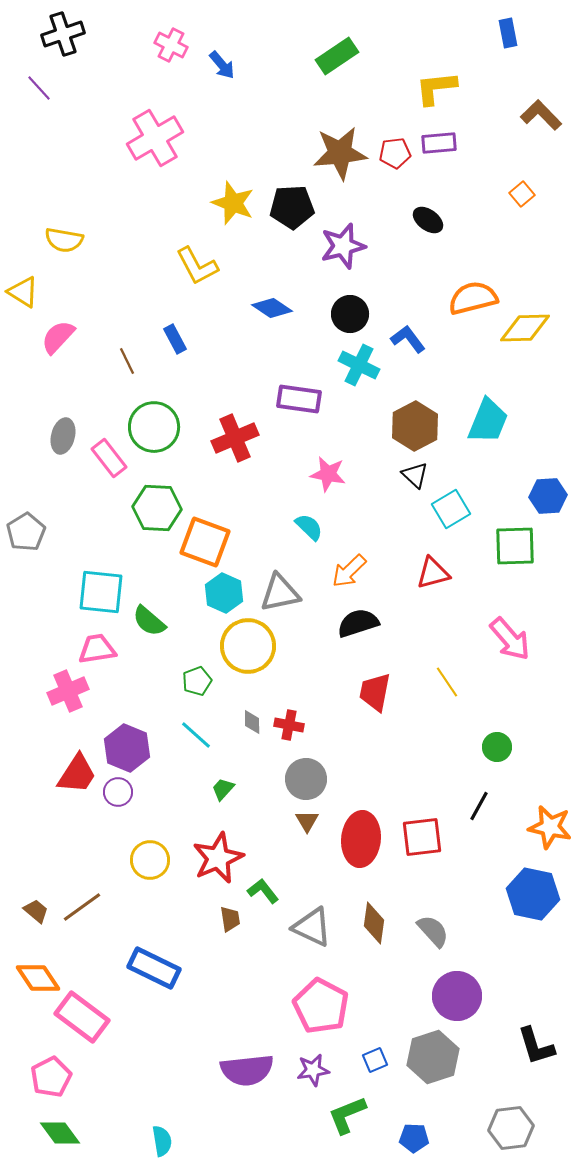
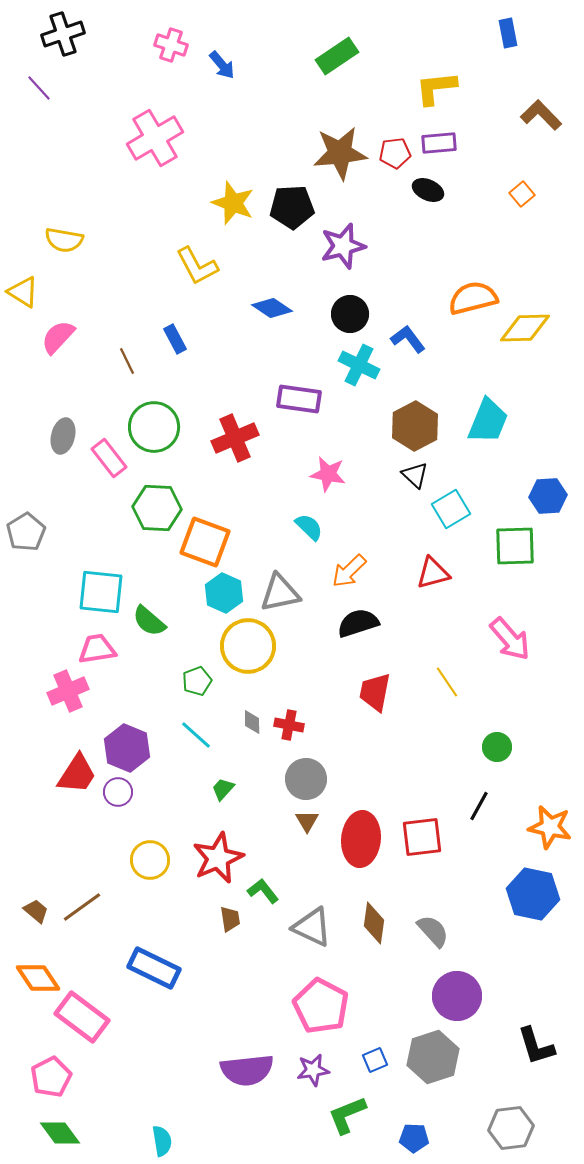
pink cross at (171, 45): rotated 8 degrees counterclockwise
black ellipse at (428, 220): moved 30 px up; rotated 12 degrees counterclockwise
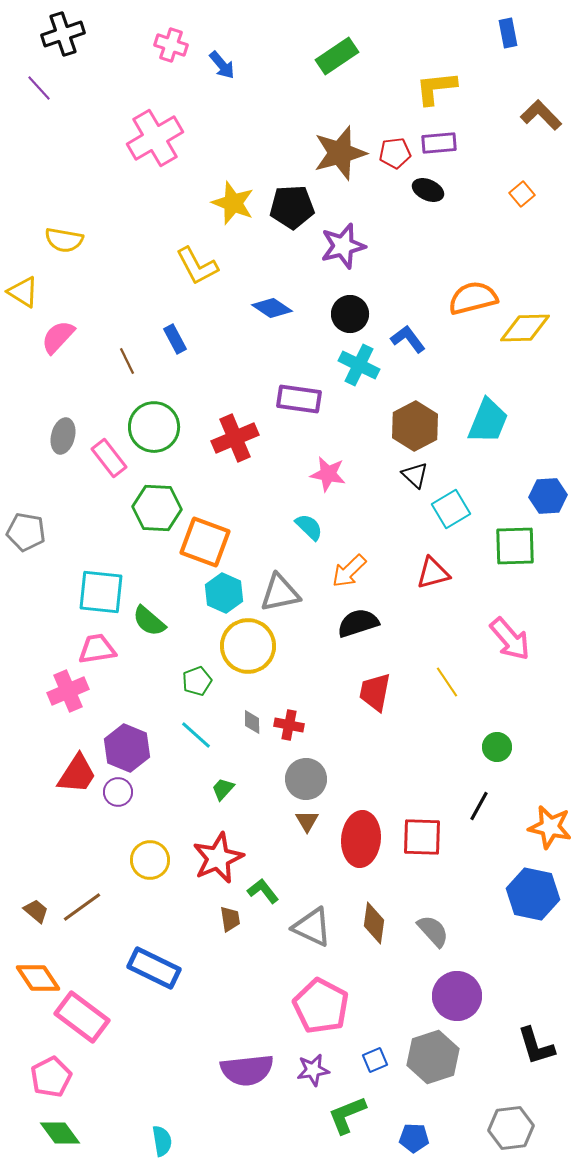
brown star at (340, 153): rotated 10 degrees counterclockwise
gray pentagon at (26, 532): rotated 30 degrees counterclockwise
red square at (422, 837): rotated 9 degrees clockwise
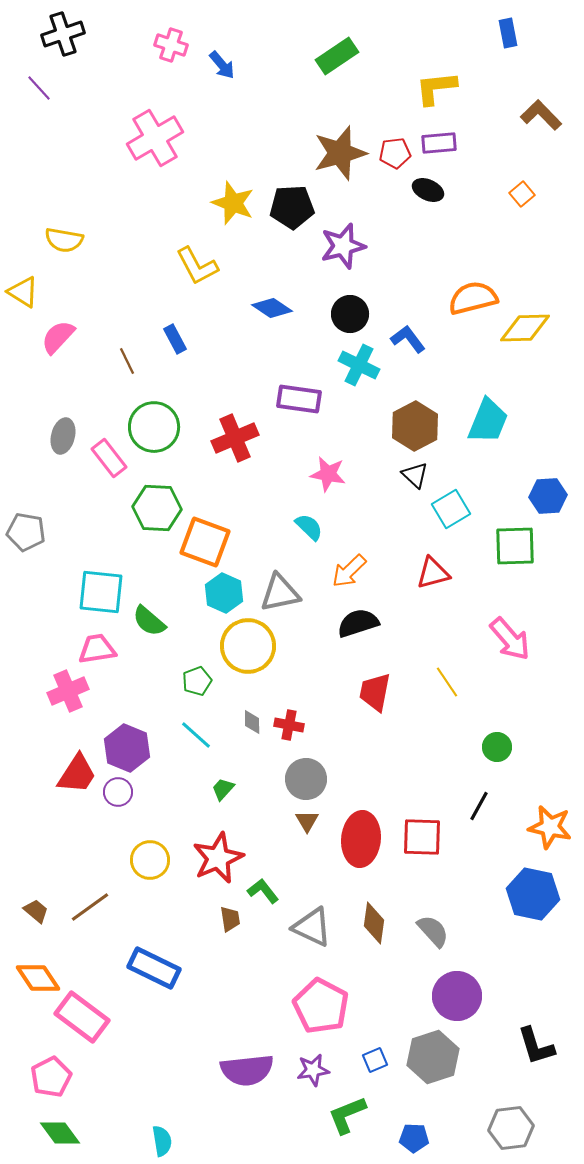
brown line at (82, 907): moved 8 px right
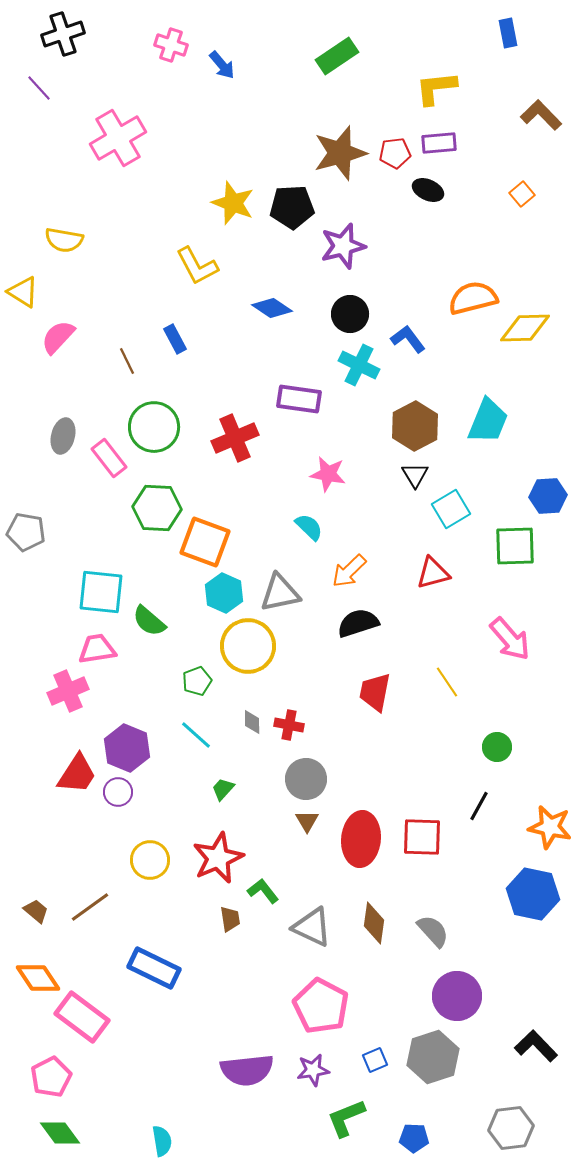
pink cross at (155, 138): moved 37 px left
black triangle at (415, 475): rotated 16 degrees clockwise
black L-shape at (536, 1046): rotated 153 degrees clockwise
green L-shape at (347, 1115): moved 1 px left, 3 px down
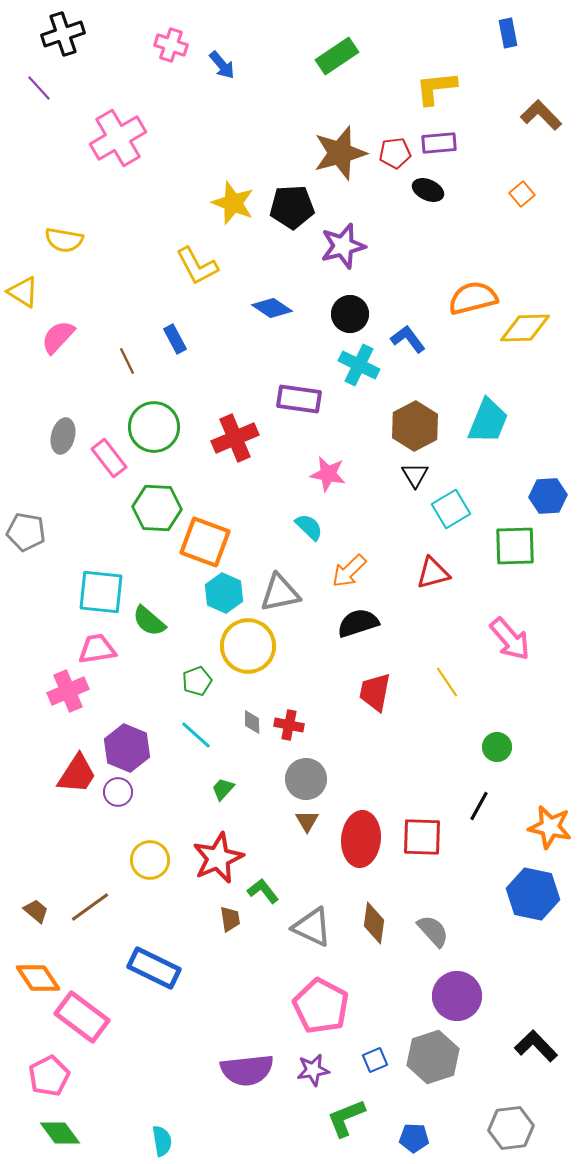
pink pentagon at (51, 1077): moved 2 px left, 1 px up
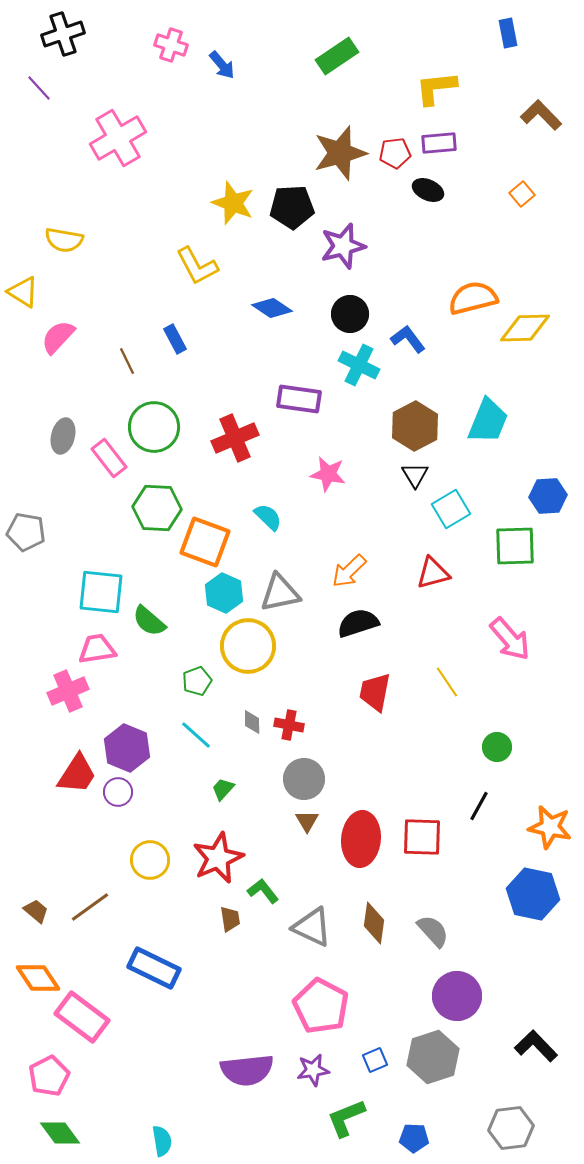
cyan semicircle at (309, 527): moved 41 px left, 10 px up
gray circle at (306, 779): moved 2 px left
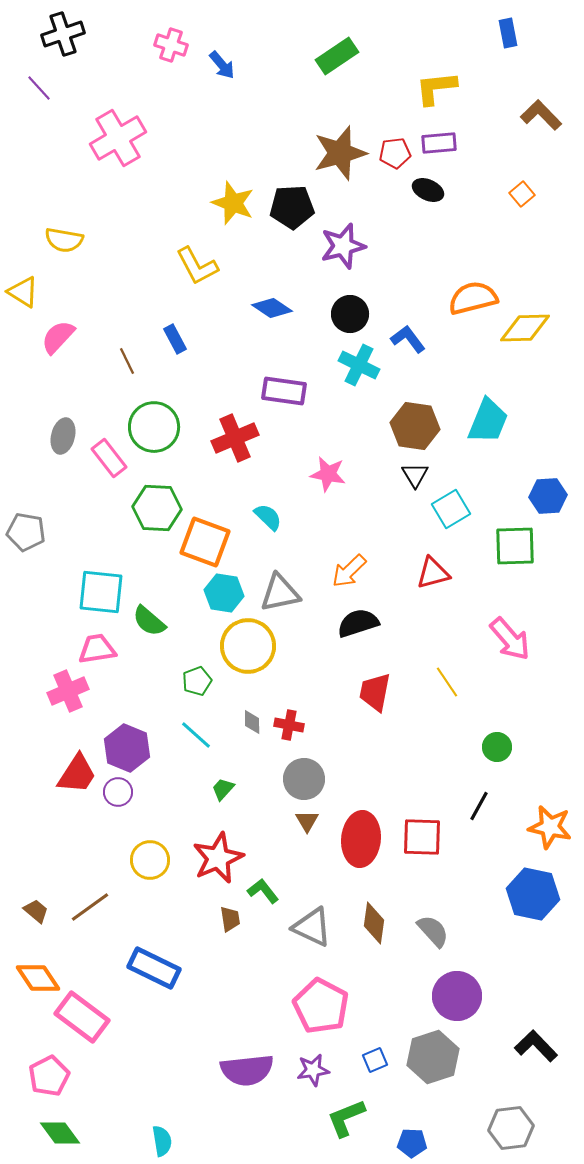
purple rectangle at (299, 399): moved 15 px left, 8 px up
brown hexagon at (415, 426): rotated 24 degrees counterclockwise
cyan hexagon at (224, 593): rotated 15 degrees counterclockwise
blue pentagon at (414, 1138): moved 2 px left, 5 px down
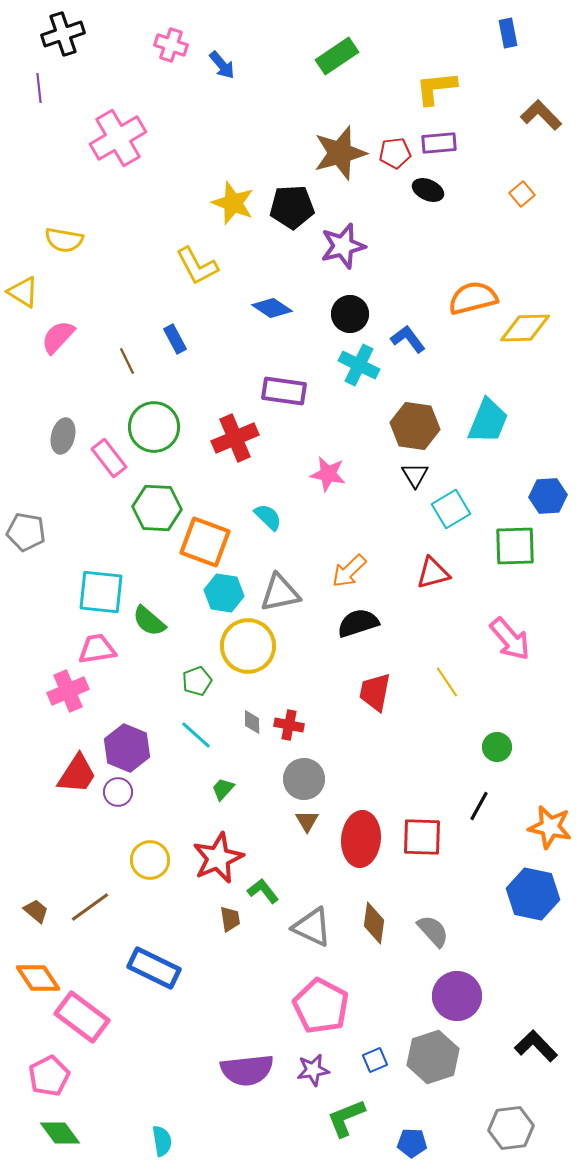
purple line at (39, 88): rotated 36 degrees clockwise
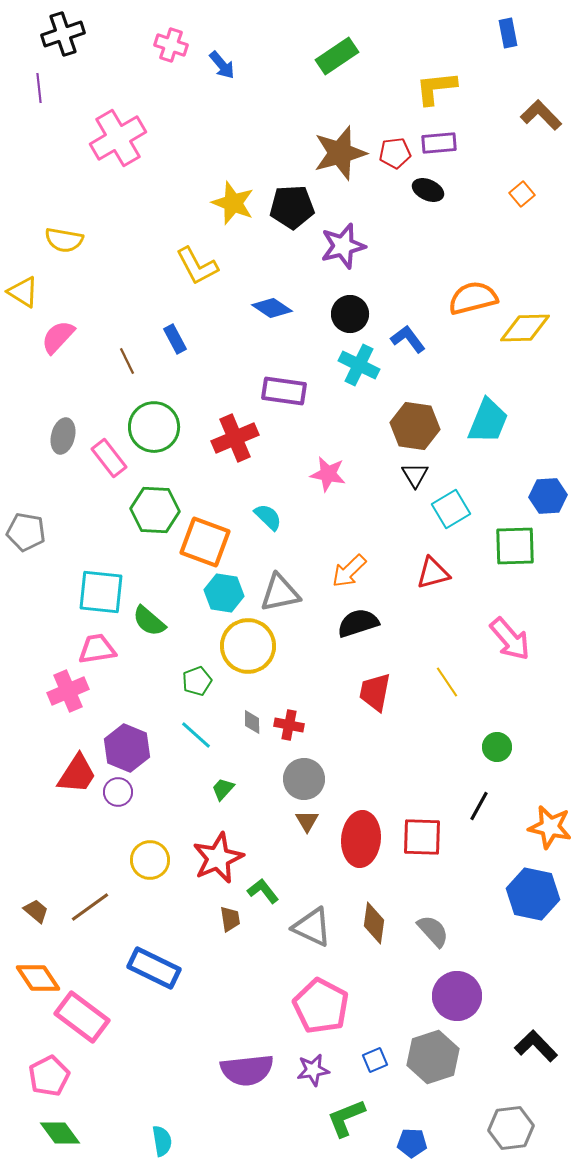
green hexagon at (157, 508): moved 2 px left, 2 px down
